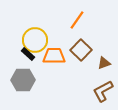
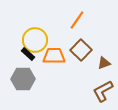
gray hexagon: moved 1 px up
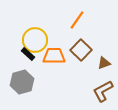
gray hexagon: moved 1 px left, 3 px down; rotated 15 degrees counterclockwise
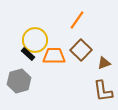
gray hexagon: moved 3 px left, 1 px up
brown L-shape: rotated 70 degrees counterclockwise
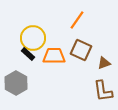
yellow circle: moved 2 px left, 2 px up
brown square: rotated 20 degrees counterclockwise
gray hexagon: moved 3 px left, 2 px down; rotated 15 degrees counterclockwise
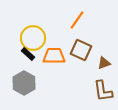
gray hexagon: moved 8 px right
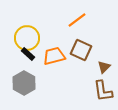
orange line: rotated 18 degrees clockwise
yellow circle: moved 6 px left
orange trapezoid: rotated 15 degrees counterclockwise
brown triangle: moved 4 px down; rotated 24 degrees counterclockwise
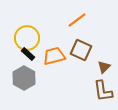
gray hexagon: moved 5 px up
